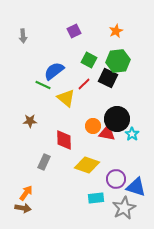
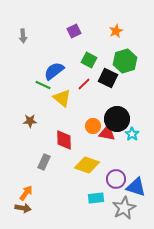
green hexagon: moved 7 px right; rotated 10 degrees counterclockwise
yellow triangle: moved 4 px left
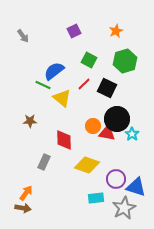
gray arrow: rotated 32 degrees counterclockwise
black square: moved 1 px left, 10 px down
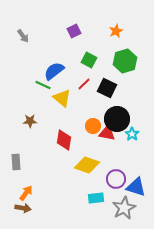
red diamond: rotated 10 degrees clockwise
gray rectangle: moved 28 px left; rotated 28 degrees counterclockwise
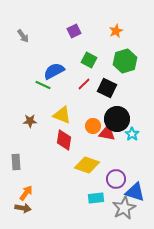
blue semicircle: rotated 10 degrees clockwise
yellow triangle: moved 17 px down; rotated 18 degrees counterclockwise
blue triangle: moved 1 px left, 5 px down
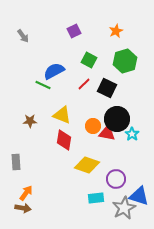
blue triangle: moved 4 px right, 4 px down
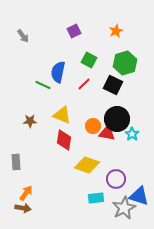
green hexagon: moved 2 px down
blue semicircle: moved 4 px right, 1 px down; rotated 50 degrees counterclockwise
black square: moved 6 px right, 3 px up
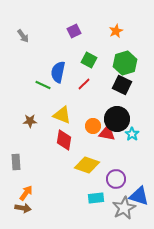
black square: moved 9 px right
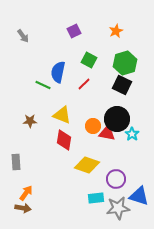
gray star: moved 6 px left; rotated 20 degrees clockwise
